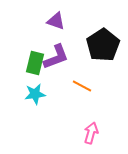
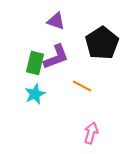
black pentagon: moved 1 px left, 2 px up
cyan star: rotated 15 degrees counterclockwise
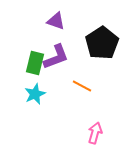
pink arrow: moved 4 px right
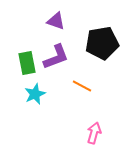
black pentagon: rotated 24 degrees clockwise
green rectangle: moved 8 px left; rotated 25 degrees counterclockwise
pink arrow: moved 1 px left
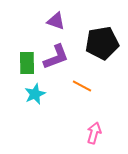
green rectangle: rotated 10 degrees clockwise
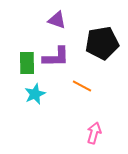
purple triangle: moved 1 px right, 1 px up
purple L-shape: rotated 20 degrees clockwise
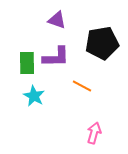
cyan star: moved 1 px left, 2 px down; rotated 20 degrees counterclockwise
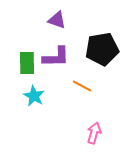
black pentagon: moved 6 px down
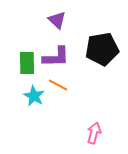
purple triangle: rotated 24 degrees clockwise
orange line: moved 24 px left, 1 px up
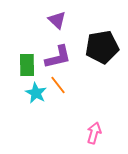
black pentagon: moved 2 px up
purple L-shape: moved 2 px right; rotated 12 degrees counterclockwise
green rectangle: moved 2 px down
orange line: rotated 24 degrees clockwise
cyan star: moved 2 px right, 3 px up
